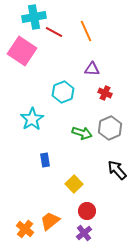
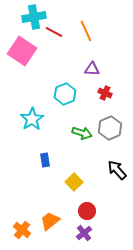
cyan hexagon: moved 2 px right, 2 px down
yellow square: moved 2 px up
orange cross: moved 3 px left, 1 px down
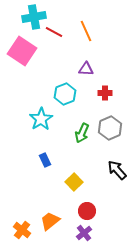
purple triangle: moved 6 px left
red cross: rotated 24 degrees counterclockwise
cyan star: moved 9 px right
green arrow: rotated 96 degrees clockwise
blue rectangle: rotated 16 degrees counterclockwise
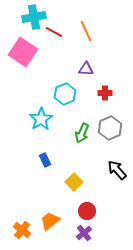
pink square: moved 1 px right, 1 px down
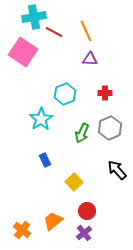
purple triangle: moved 4 px right, 10 px up
orange trapezoid: moved 3 px right
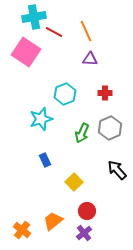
pink square: moved 3 px right
cyan star: rotated 15 degrees clockwise
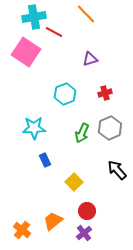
orange line: moved 17 px up; rotated 20 degrees counterclockwise
purple triangle: rotated 21 degrees counterclockwise
red cross: rotated 16 degrees counterclockwise
cyan star: moved 7 px left, 9 px down; rotated 15 degrees clockwise
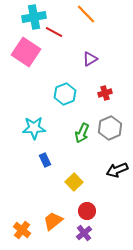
purple triangle: rotated 14 degrees counterclockwise
black arrow: rotated 70 degrees counterclockwise
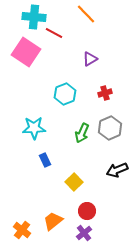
cyan cross: rotated 15 degrees clockwise
red line: moved 1 px down
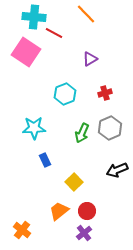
orange trapezoid: moved 6 px right, 10 px up
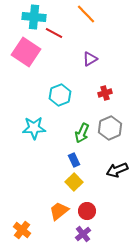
cyan hexagon: moved 5 px left, 1 px down
blue rectangle: moved 29 px right
purple cross: moved 1 px left, 1 px down
